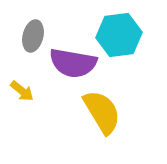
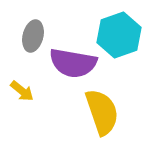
cyan hexagon: rotated 12 degrees counterclockwise
yellow semicircle: rotated 12 degrees clockwise
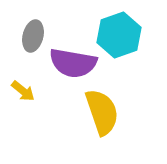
yellow arrow: moved 1 px right
